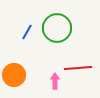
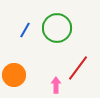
blue line: moved 2 px left, 2 px up
red line: rotated 48 degrees counterclockwise
pink arrow: moved 1 px right, 4 px down
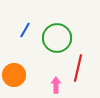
green circle: moved 10 px down
red line: rotated 24 degrees counterclockwise
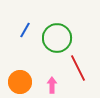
red line: rotated 40 degrees counterclockwise
orange circle: moved 6 px right, 7 px down
pink arrow: moved 4 px left
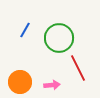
green circle: moved 2 px right
pink arrow: rotated 84 degrees clockwise
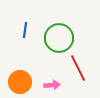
blue line: rotated 21 degrees counterclockwise
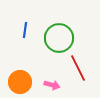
pink arrow: rotated 21 degrees clockwise
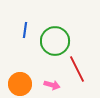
green circle: moved 4 px left, 3 px down
red line: moved 1 px left, 1 px down
orange circle: moved 2 px down
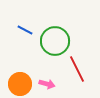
blue line: rotated 70 degrees counterclockwise
pink arrow: moved 5 px left, 1 px up
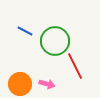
blue line: moved 1 px down
red line: moved 2 px left, 3 px up
